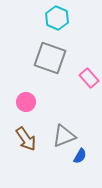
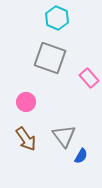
gray triangle: rotated 45 degrees counterclockwise
blue semicircle: moved 1 px right
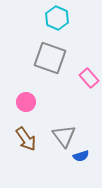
blue semicircle: rotated 42 degrees clockwise
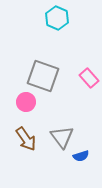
gray square: moved 7 px left, 18 px down
gray triangle: moved 2 px left, 1 px down
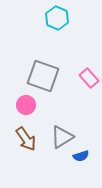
pink circle: moved 3 px down
gray triangle: rotated 35 degrees clockwise
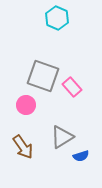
pink rectangle: moved 17 px left, 9 px down
brown arrow: moved 3 px left, 8 px down
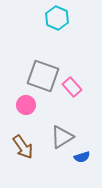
blue semicircle: moved 1 px right, 1 px down
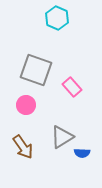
gray square: moved 7 px left, 6 px up
blue semicircle: moved 4 px up; rotated 21 degrees clockwise
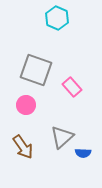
gray triangle: rotated 10 degrees counterclockwise
blue semicircle: moved 1 px right
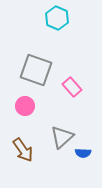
pink circle: moved 1 px left, 1 px down
brown arrow: moved 3 px down
